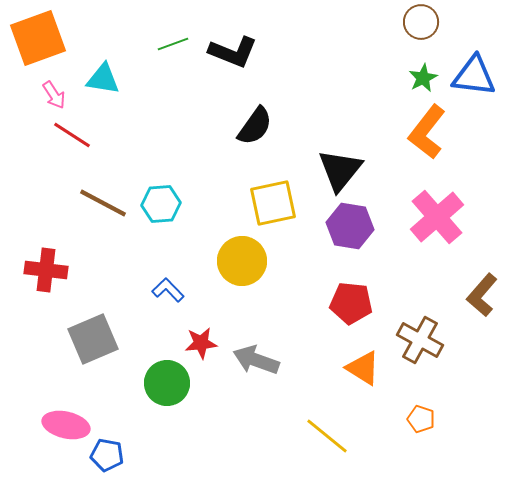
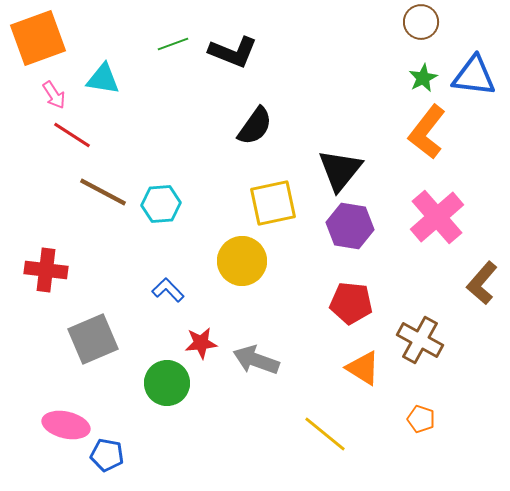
brown line: moved 11 px up
brown L-shape: moved 12 px up
yellow line: moved 2 px left, 2 px up
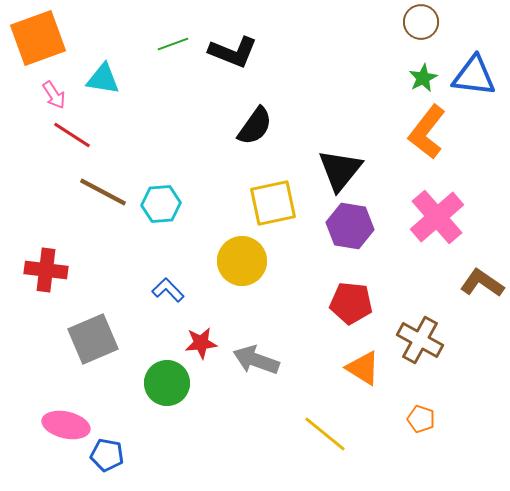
brown L-shape: rotated 84 degrees clockwise
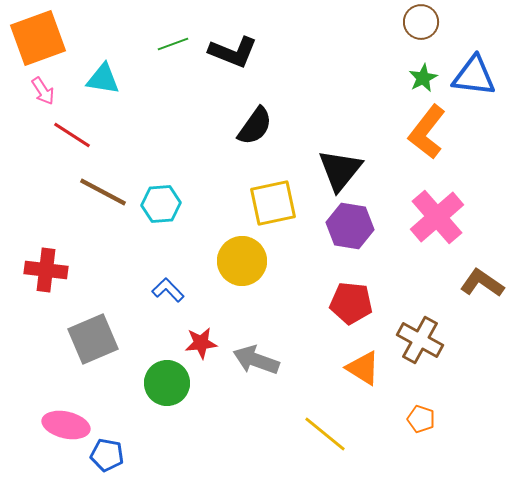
pink arrow: moved 11 px left, 4 px up
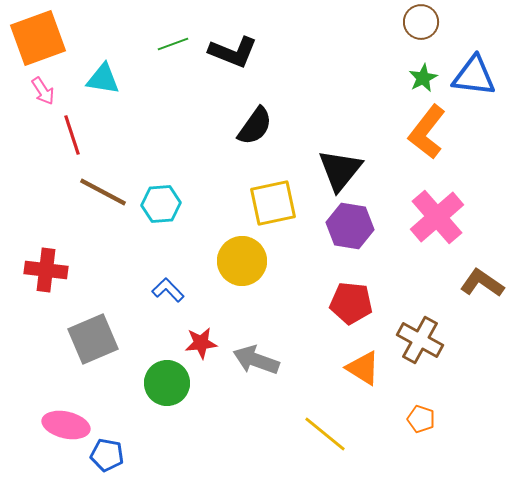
red line: rotated 39 degrees clockwise
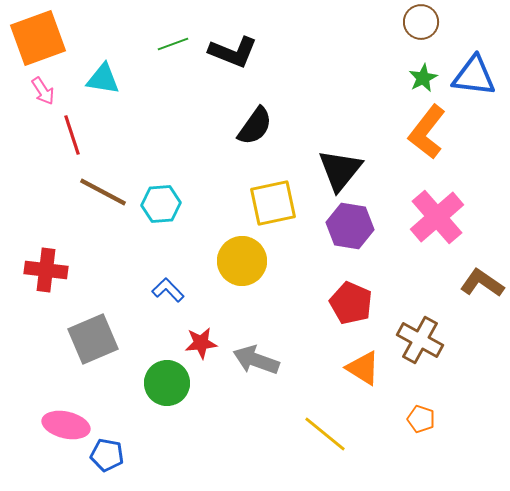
red pentagon: rotated 18 degrees clockwise
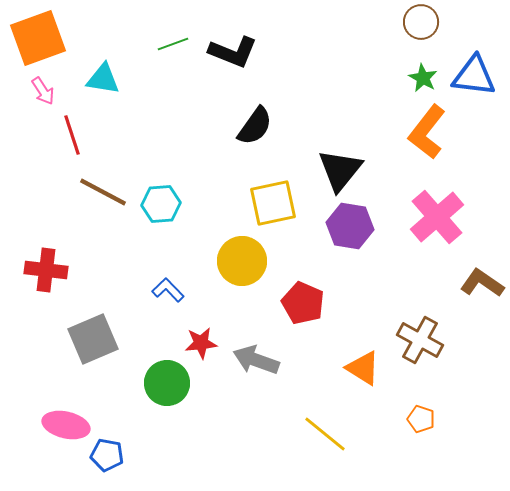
green star: rotated 16 degrees counterclockwise
red pentagon: moved 48 px left
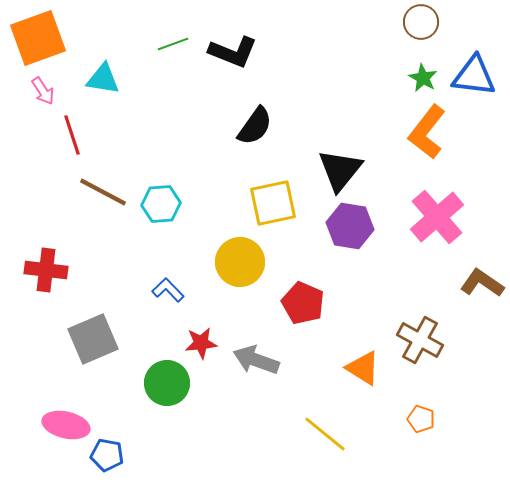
yellow circle: moved 2 px left, 1 px down
